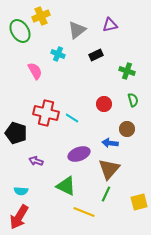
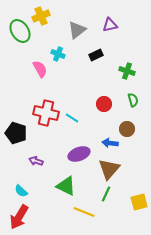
pink semicircle: moved 5 px right, 2 px up
cyan semicircle: rotated 40 degrees clockwise
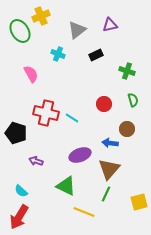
pink semicircle: moved 9 px left, 5 px down
purple ellipse: moved 1 px right, 1 px down
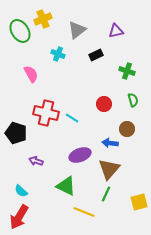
yellow cross: moved 2 px right, 3 px down
purple triangle: moved 6 px right, 6 px down
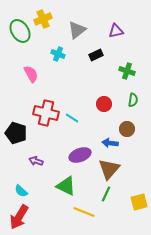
green semicircle: rotated 24 degrees clockwise
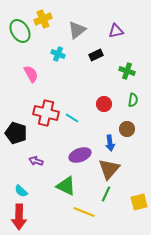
blue arrow: rotated 105 degrees counterclockwise
red arrow: rotated 30 degrees counterclockwise
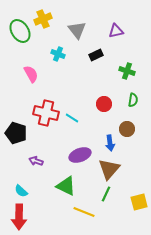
gray triangle: rotated 30 degrees counterclockwise
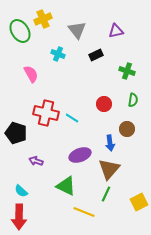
yellow square: rotated 12 degrees counterclockwise
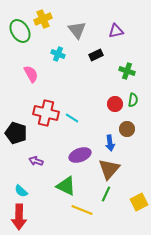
red circle: moved 11 px right
yellow line: moved 2 px left, 2 px up
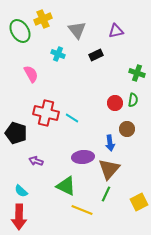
green cross: moved 10 px right, 2 px down
red circle: moved 1 px up
purple ellipse: moved 3 px right, 2 px down; rotated 15 degrees clockwise
